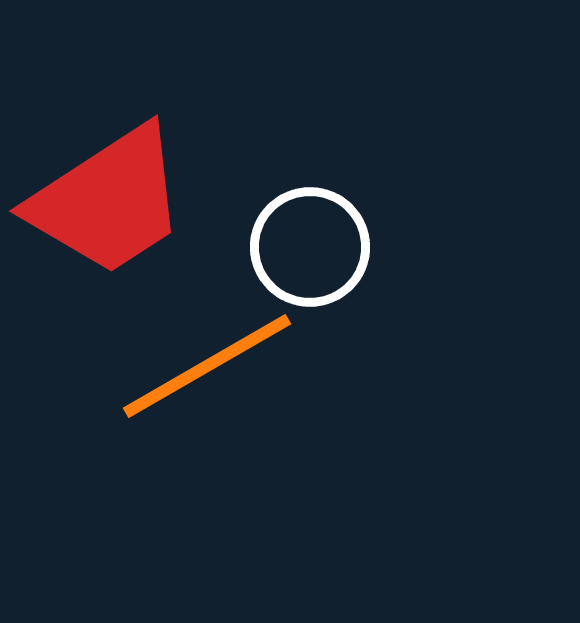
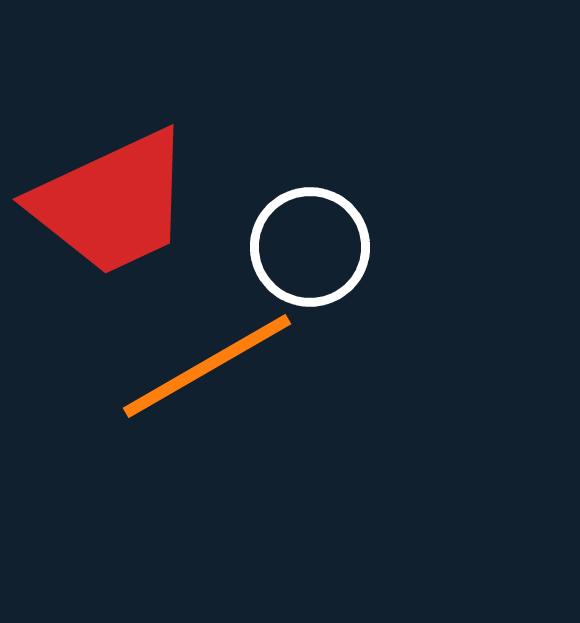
red trapezoid: moved 4 px right, 2 px down; rotated 8 degrees clockwise
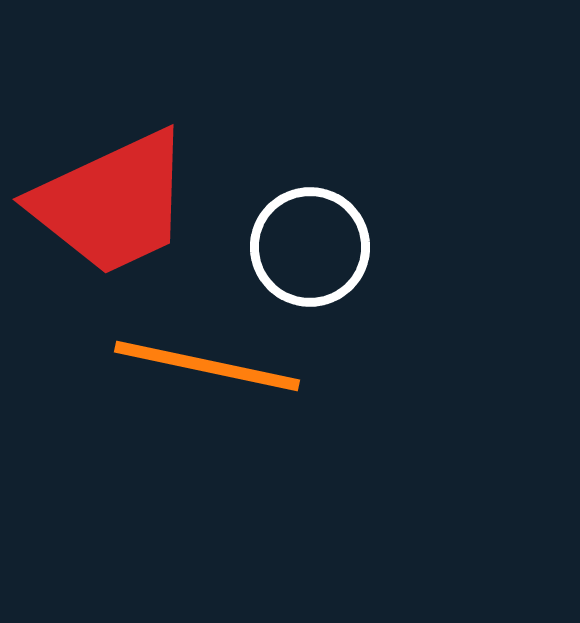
orange line: rotated 42 degrees clockwise
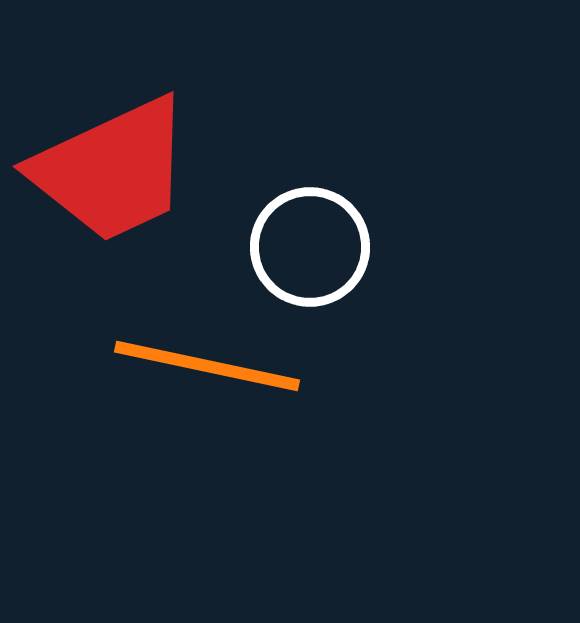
red trapezoid: moved 33 px up
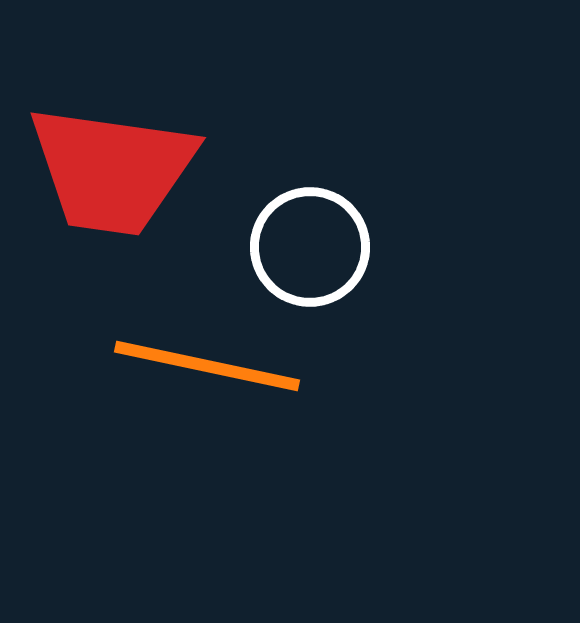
red trapezoid: rotated 33 degrees clockwise
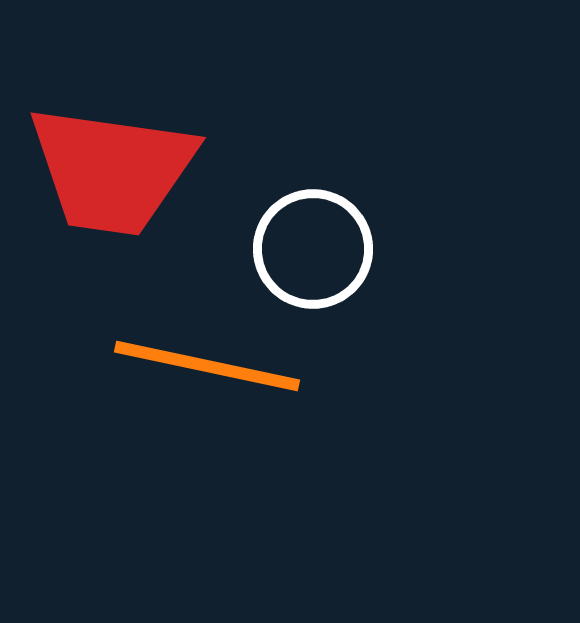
white circle: moved 3 px right, 2 px down
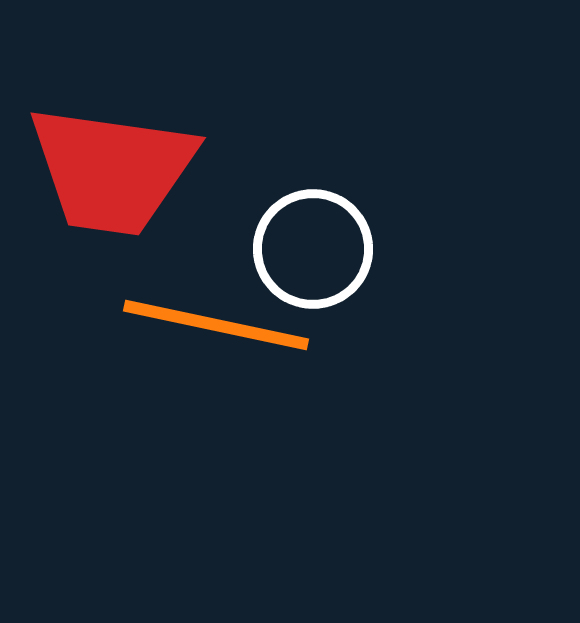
orange line: moved 9 px right, 41 px up
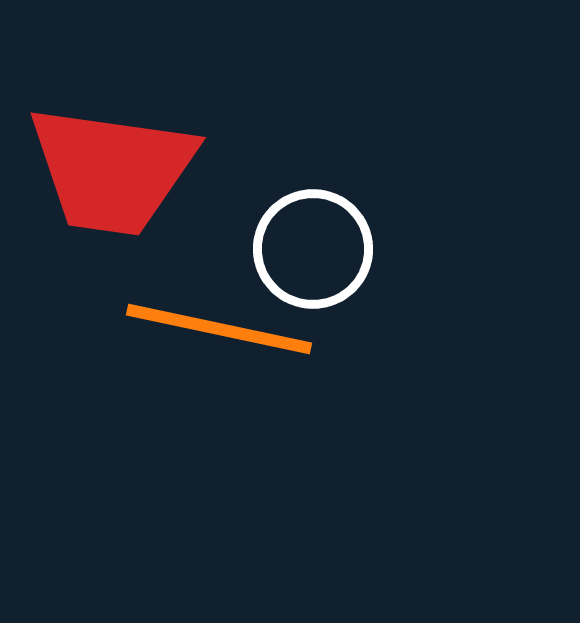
orange line: moved 3 px right, 4 px down
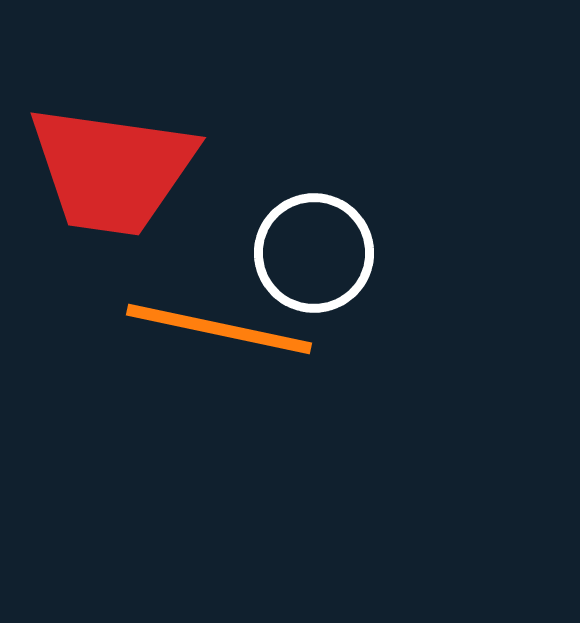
white circle: moved 1 px right, 4 px down
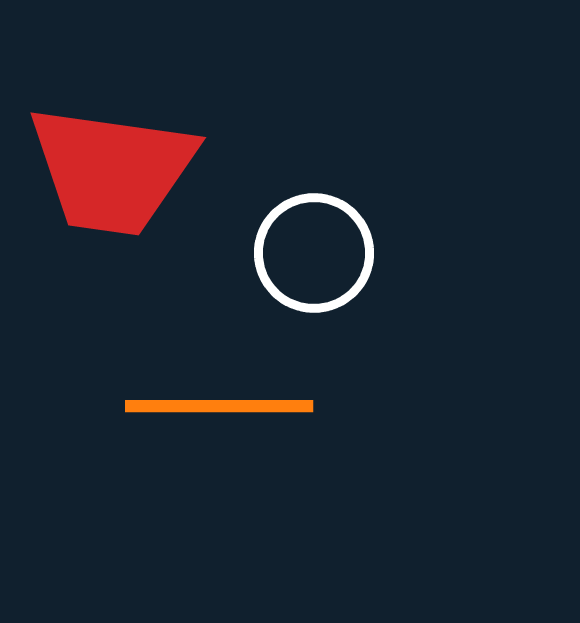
orange line: moved 77 px down; rotated 12 degrees counterclockwise
